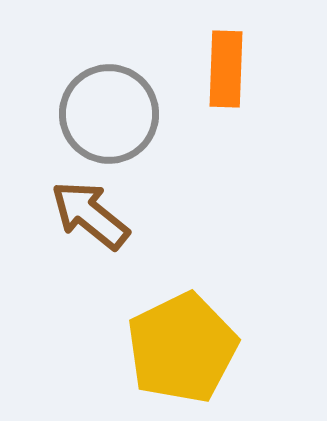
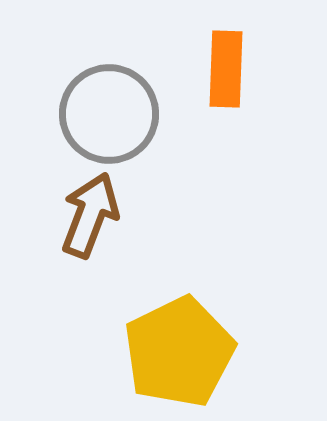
brown arrow: rotated 72 degrees clockwise
yellow pentagon: moved 3 px left, 4 px down
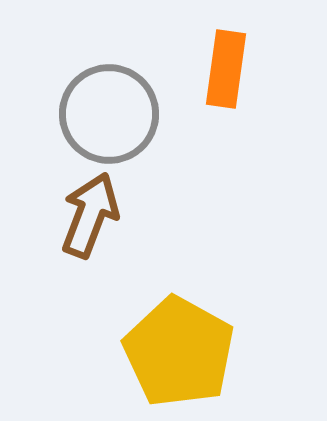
orange rectangle: rotated 6 degrees clockwise
yellow pentagon: rotated 17 degrees counterclockwise
